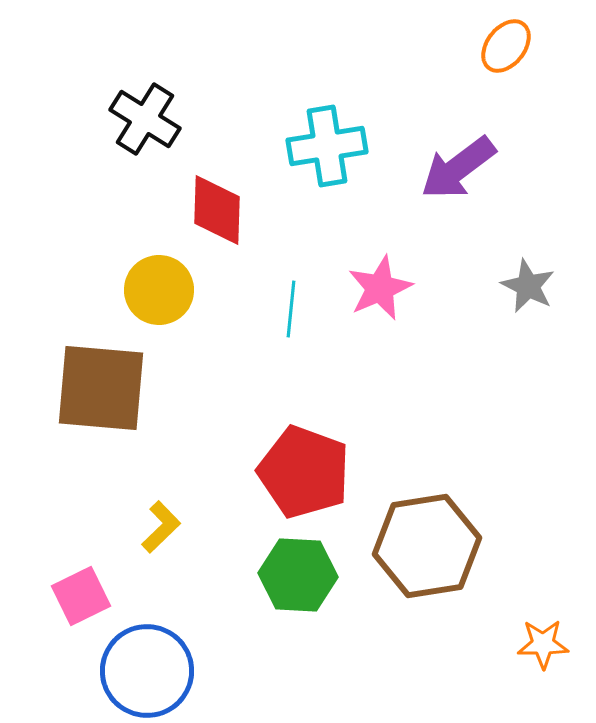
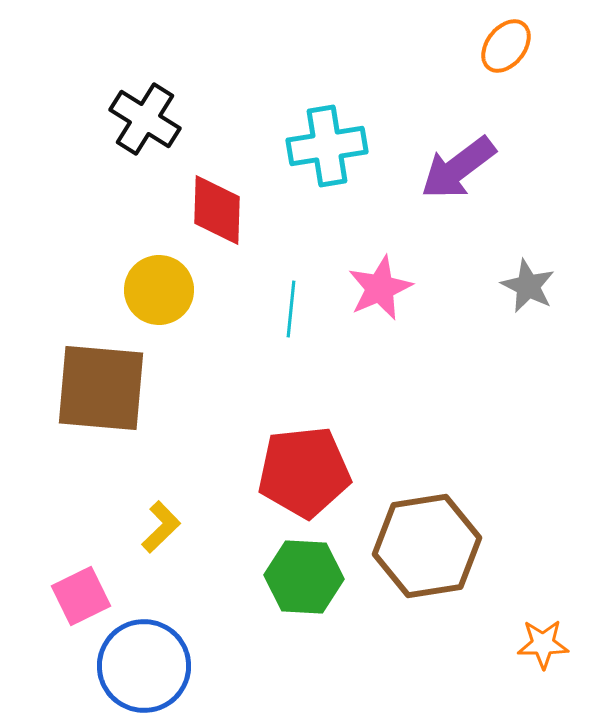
red pentagon: rotated 26 degrees counterclockwise
green hexagon: moved 6 px right, 2 px down
blue circle: moved 3 px left, 5 px up
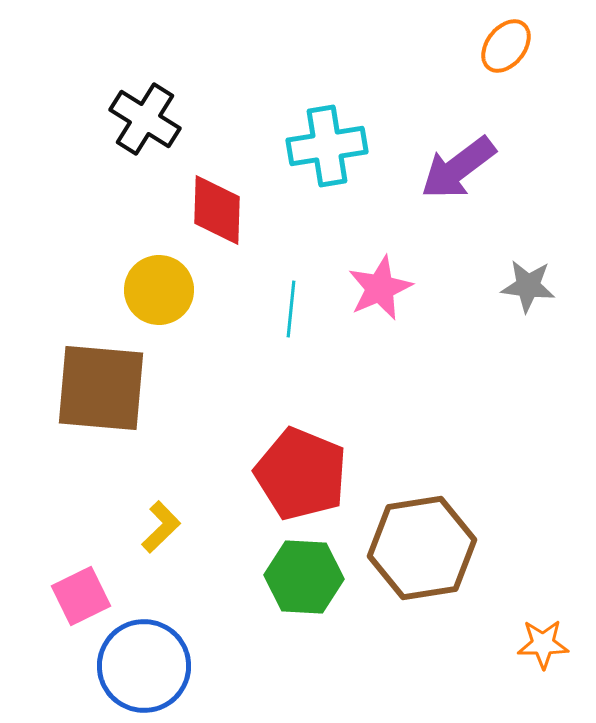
gray star: rotated 20 degrees counterclockwise
red pentagon: moved 3 px left, 2 px down; rotated 28 degrees clockwise
brown hexagon: moved 5 px left, 2 px down
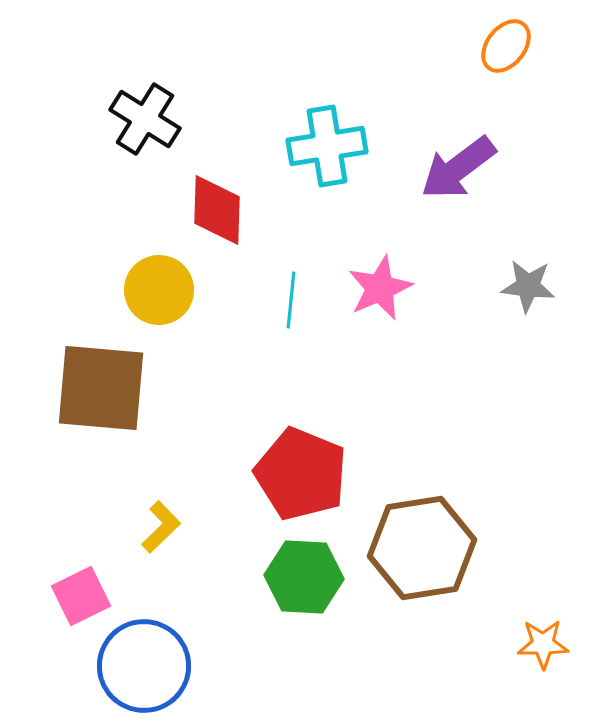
cyan line: moved 9 px up
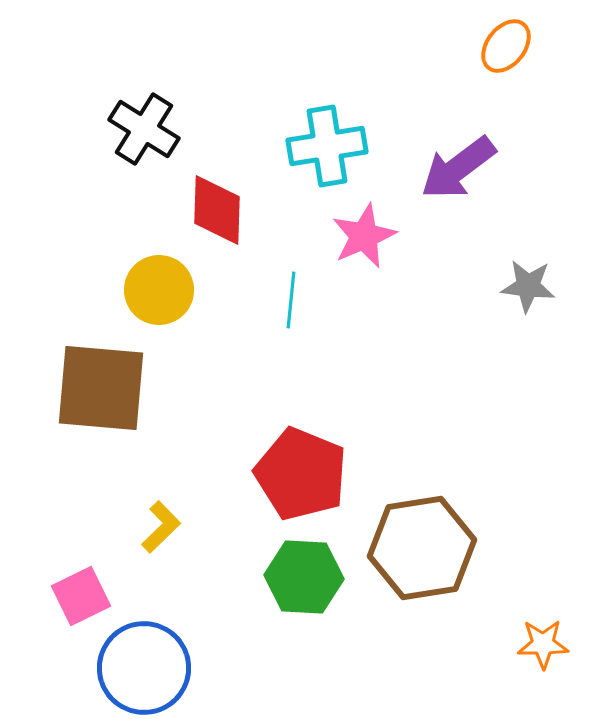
black cross: moved 1 px left, 10 px down
pink star: moved 16 px left, 52 px up
blue circle: moved 2 px down
